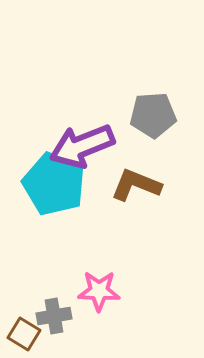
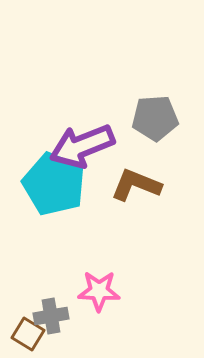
gray pentagon: moved 2 px right, 3 px down
gray cross: moved 3 px left
brown square: moved 4 px right
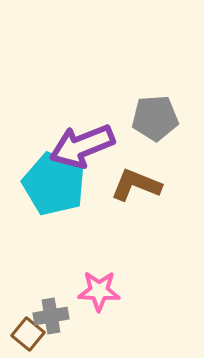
brown square: rotated 8 degrees clockwise
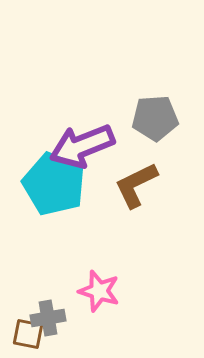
brown L-shape: rotated 48 degrees counterclockwise
pink star: rotated 15 degrees clockwise
gray cross: moved 3 px left, 2 px down
brown square: rotated 28 degrees counterclockwise
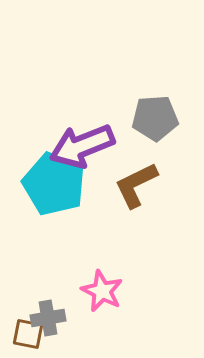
pink star: moved 3 px right; rotated 9 degrees clockwise
